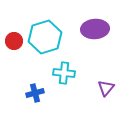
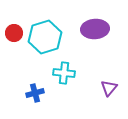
red circle: moved 8 px up
purple triangle: moved 3 px right
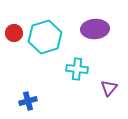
cyan cross: moved 13 px right, 4 px up
blue cross: moved 7 px left, 8 px down
